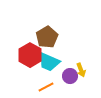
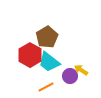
cyan trapezoid: rotated 15 degrees clockwise
yellow arrow: rotated 144 degrees clockwise
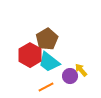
brown pentagon: moved 2 px down
yellow arrow: rotated 16 degrees clockwise
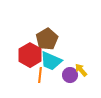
cyan trapezoid: moved 2 px right, 1 px up; rotated 15 degrees counterclockwise
purple circle: moved 1 px up
orange line: moved 6 px left, 12 px up; rotated 56 degrees counterclockwise
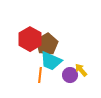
brown pentagon: moved 5 px down
red hexagon: moved 16 px up
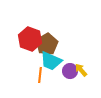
red hexagon: rotated 10 degrees counterclockwise
purple circle: moved 4 px up
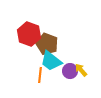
red hexagon: moved 1 px left, 5 px up
brown pentagon: rotated 20 degrees counterclockwise
cyan trapezoid: rotated 15 degrees clockwise
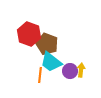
cyan trapezoid: moved 1 px down
yellow arrow: rotated 48 degrees clockwise
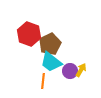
brown pentagon: moved 3 px right; rotated 25 degrees clockwise
yellow arrow: rotated 24 degrees clockwise
orange line: moved 3 px right, 6 px down
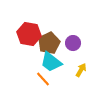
red hexagon: rotated 10 degrees counterclockwise
brown pentagon: moved 1 px left, 1 px up
purple circle: moved 3 px right, 28 px up
orange line: moved 2 px up; rotated 49 degrees counterclockwise
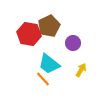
brown pentagon: moved 17 px up
cyan trapezoid: moved 2 px left, 2 px down
